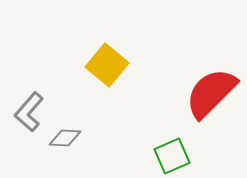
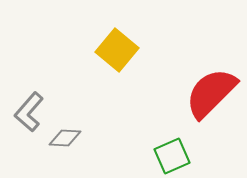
yellow square: moved 10 px right, 15 px up
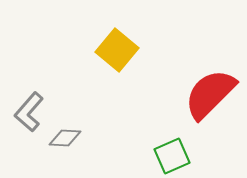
red semicircle: moved 1 px left, 1 px down
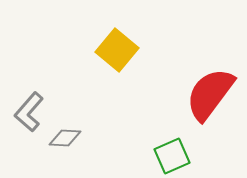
red semicircle: rotated 8 degrees counterclockwise
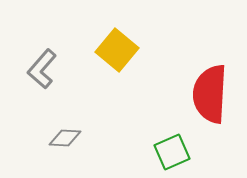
red semicircle: rotated 34 degrees counterclockwise
gray L-shape: moved 13 px right, 43 px up
green square: moved 4 px up
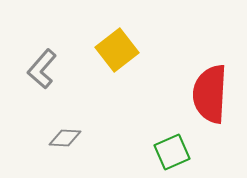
yellow square: rotated 12 degrees clockwise
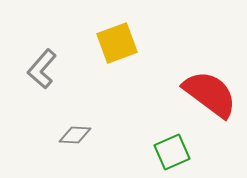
yellow square: moved 7 px up; rotated 18 degrees clockwise
red semicircle: rotated 124 degrees clockwise
gray diamond: moved 10 px right, 3 px up
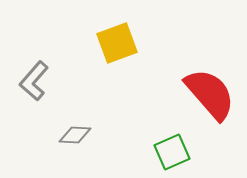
gray L-shape: moved 8 px left, 12 px down
red semicircle: rotated 12 degrees clockwise
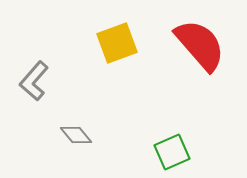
red semicircle: moved 10 px left, 49 px up
gray diamond: moved 1 px right; rotated 48 degrees clockwise
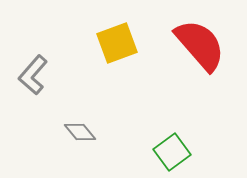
gray L-shape: moved 1 px left, 6 px up
gray diamond: moved 4 px right, 3 px up
green square: rotated 12 degrees counterclockwise
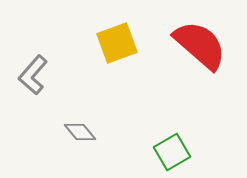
red semicircle: rotated 8 degrees counterclockwise
green square: rotated 6 degrees clockwise
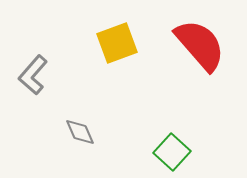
red semicircle: rotated 8 degrees clockwise
gray diamond: rotated 16 degrees clockwise
green square: rotated 18 degrees counterclockwise
